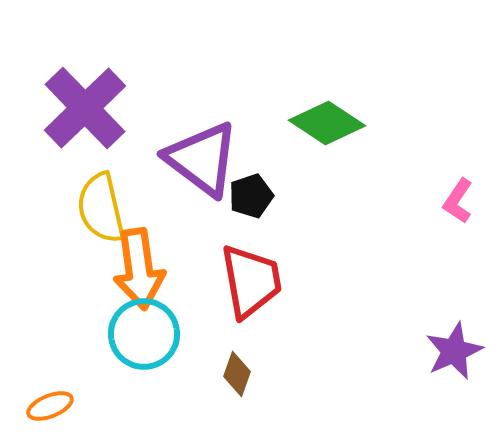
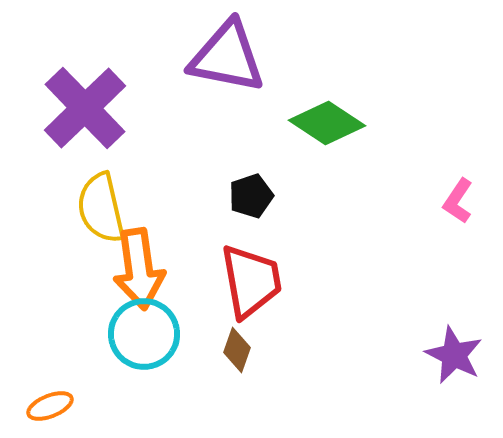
purple triangle: moved 25 px right, 102 px up; rotated 26 degrees counterclockwise
purple star: moved 4 px down; rotated 22 degrees counterclockwise
brown diamond: moved 24 px up
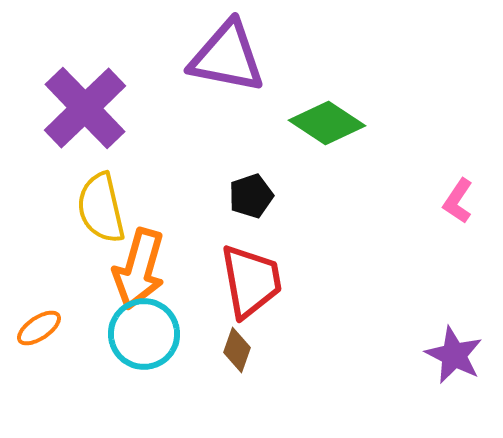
orange arrow: rotated 24 degrees clockwise
orange ellipse: moved 11 px left, 78 px up; rotated 12 degrees counterclockwise
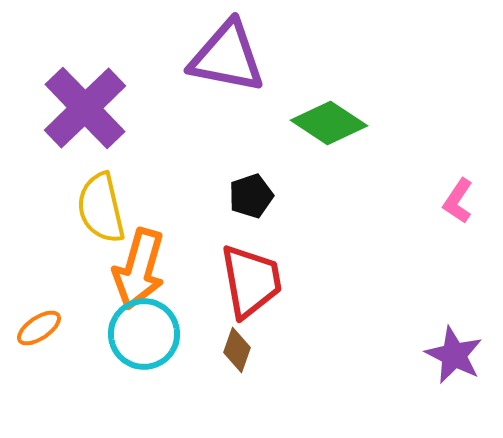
green diamond: moved 2 px right
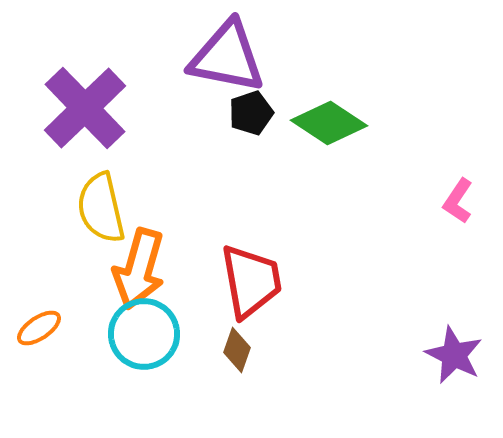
black pentagon: moved 83 px up
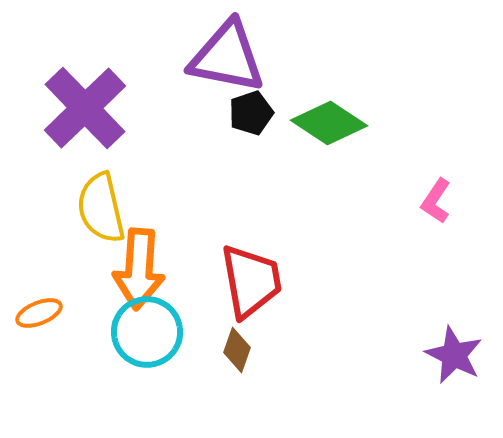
pink L-shape: moved 22 px left
orange arrow: rotated 12 degrees counterclockwise
orange ellipse: moved 15 px up; rotated 12 degrees clockwise
cyan circle: moved 3 px right, 2 px up
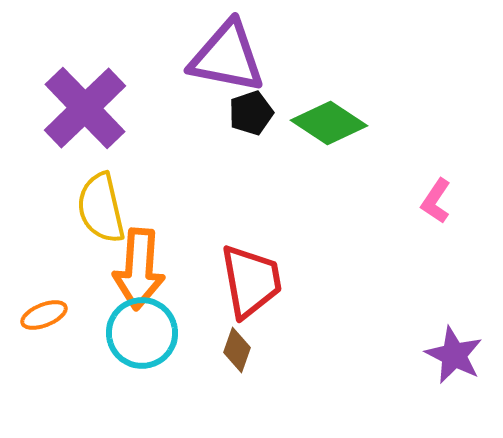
orange ellipse: moved 5 px right, 2 px down
cyan circle: moved 5 px left, 1 px down
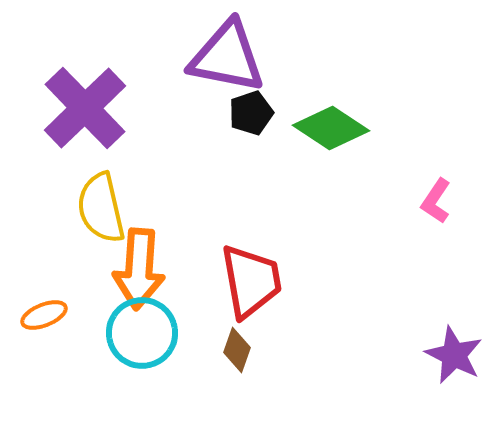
green diamond: moved 2 px right, 5 px down
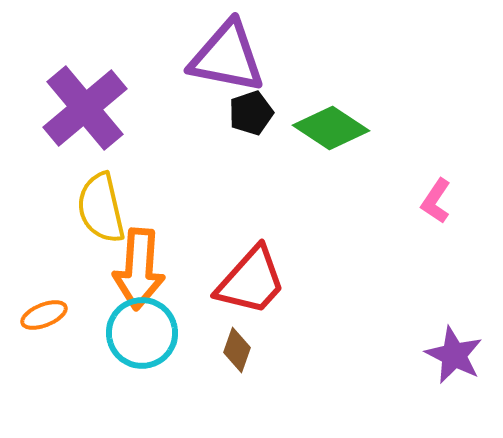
purple cross: rotated 4 degrees clockwise
red trapezoid: rotated 52 degrees clockwise
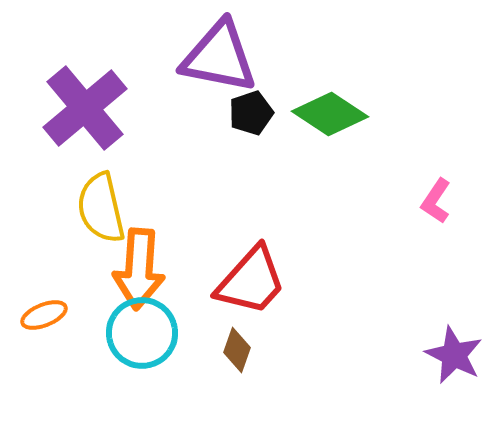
purple triangle: moved 8 px left
green diamond: moved 1 px left, 14 px up
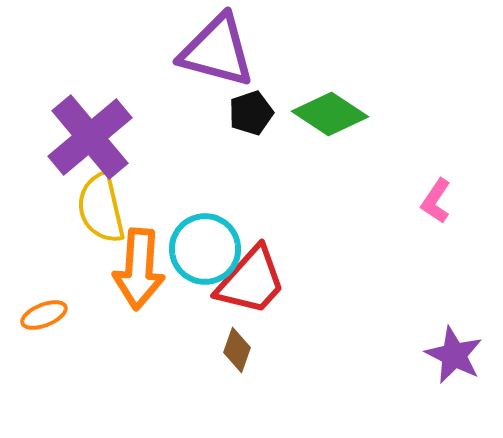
purple triangle: moved 2 px left, 6 px up; rotated 4 degrees clockwise
purple cross: moved 5 px right, 29 px down
cyan circle: moved 63 px right, 84 px up
